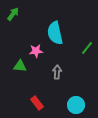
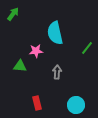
red rectangle: rotated 24 degrees clockwise
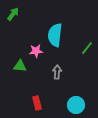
cyan semicircle: moved 2 px down; rotated 20 degrees clockwise
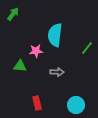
gray arrow: rotated 88 degrees clockwise
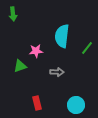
green arrow: rotated 136 degrees clockwise
cyan semicircle: moved 7 px right, 1 px down
green triangle: rotated 24 degrees counterclockwise
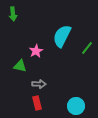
cyan semicircle: rotated 20 degrees clockwise
pink star: rotated 24 degrees counterclockwise
green triangle: rotated 32 degrees clockwise
gray arrow: moved 18 px left, 12 px down
cyan circle: moved 1 px down
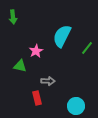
green arrow: moved 3 px down
gray arrow: moved 9 px right, 3 px up
red rectangle: moved 5 px up
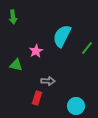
green triangle: moved 4 px left, 1 px up
red rectangle: rotated 32 degrees clockwise
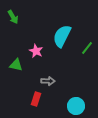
green arrow: rotated 24 degrees counterclockwise
pink star: rotated 16 degrees counterclockwise
red rectangle: moved 1 px left, 1 px down
